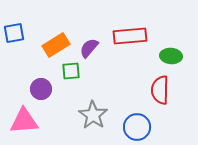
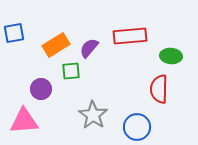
red semicircle: moved 1 px left, 1 px up
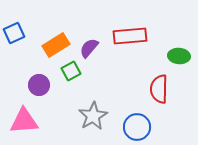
blue square: rotated 15 degrees counterclockwise
green ellipse: moved 8 px right
green square: rotated 24 degrees counterclockwise
purple circle: moved 2 px left, 4 px up
gray star: moved 1 px down; rotated 8 degrees clockwise
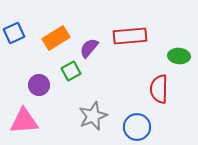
orange rectangle: moved 7 px up
gray star: rotated 8 degrees clockwise
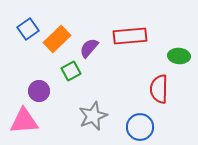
blue square: moved 14 px right, 4 px up; rotated 10 degrees counterclockwise
orange rectangle: moved 1 px right, 1 px down; rotated 12 degrees counterclockwise
purple circle: moved 6 px down
blue circle: moved 3 px right
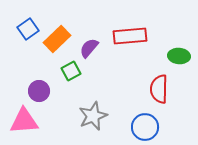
blue circle: moved 5 px right
